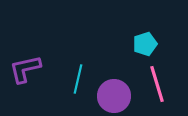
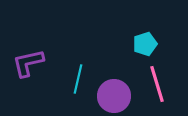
purple L-shape: moved 3 px right, 6 px up
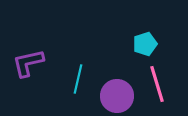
purple circle: moved 3 px right
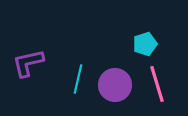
purple circle: moved 2 px left, 11 px up
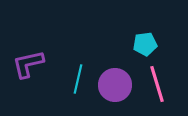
cyan pentagon: rotated 10 degrees clockwise
purple L-shape: moved 1 px down
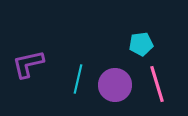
cyan pentagon: moved 4 px left
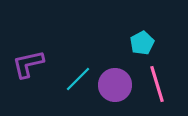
cyan pentagon: moved 1 px right, 1 px up; rotated 20 degrees counterclockwise
cyan line: rotated 32 degrees clockwise
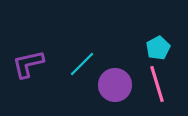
cyan pentagon: moved 16 px right, 5 px down
cyan line: moved 4 px right, 15 px up
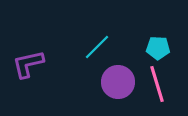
cyan pentagon: rotated 30 degrees clockwise
cyan line: moved 15 px right, 17 px up
purple circle: moved 3 px right, 3 px up
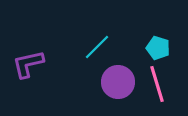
cyan pentagon: rotated 15 degrees clockwise
